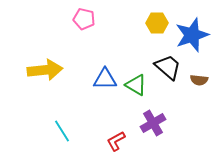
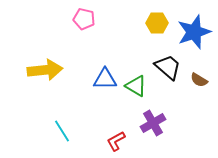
blue star: moved 2 px right, 3 px up
brown semicircle: rotated 24 degrees clockwise
green triangle: moved 1 px down
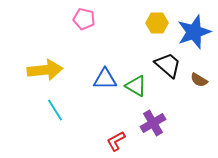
black trapezoid: moved 2 px up
cyan line: moved 7 px left, 21 px up
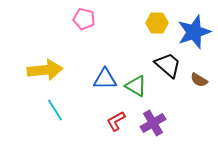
red L-shape: moved 20 px up
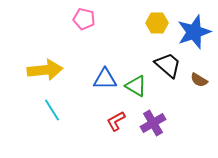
cyan line: moved 3 px left
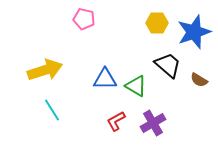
yellow arrow: rotated 12 degrees counterclockwise
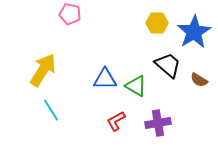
pink pentagon: moved 14 px left, 5 px up
blue star: rotated 12 degrees counterclockwise
yellow arrow: moved 2 px left; rotated 40 degrees counterclockwise
cyan line: moved 1 px left
purple cross: moved 5 px right; rotated 20 degrees clockwise
